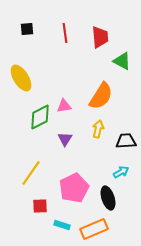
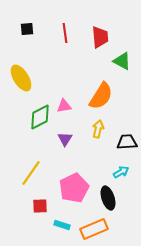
black trapezoid: moved 1 px right, 1 px down
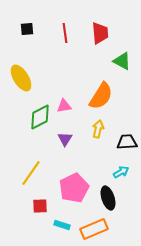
red trapezoid: moved 4 px up
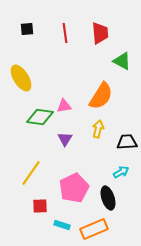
green diamond: rotated 36 degrees clockwise
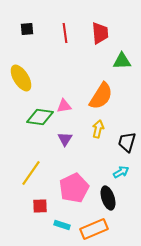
green triangle: rotated 30 degrees counterclockwise
black trapezoid: rotated 70 degrees counterclockwise
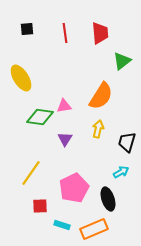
green triangle: rotated 36 degrees counterclockwise
black ellipse: moved 1 px down
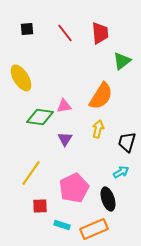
red line: rotated 30 degrees counterclockwise
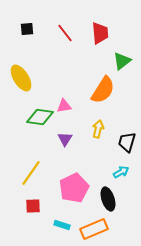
orange semicircle: moved 2 px right, 6 px up
red square: moved 7 px left
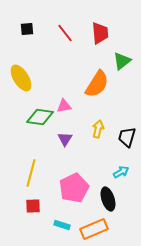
orange semicircle: moved 6 px left, 6 px up
black trapezoid: moved 5 px up
yellow line: rotated 20 degrees counterclockwise
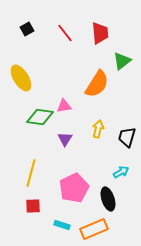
black square: rotated 24 degrees counterclockwise
